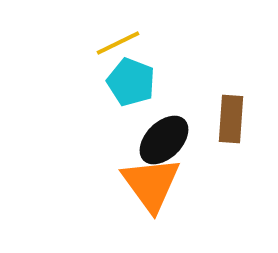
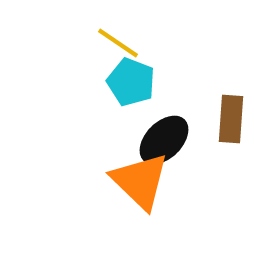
yellow line: rotated 60 degrees clockwise
orange triangle: moved 11 px left, 3 px up; rotated 10 degrees counterclockwise
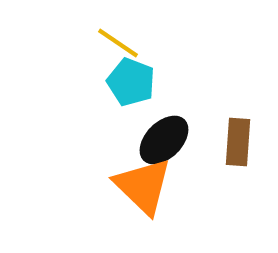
brown rectangle: moved 7 px right, 23 px down
orange triangle: moved 3 px right, 5 px down
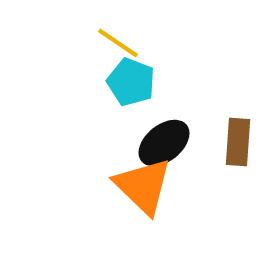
black ellipse: moved 3 px down; rotated 6 degrees clockwise
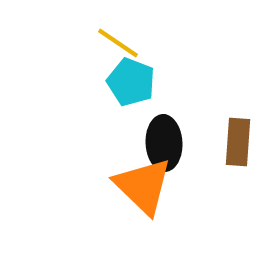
black ellipse: rotated 54 degrees counterclockwise
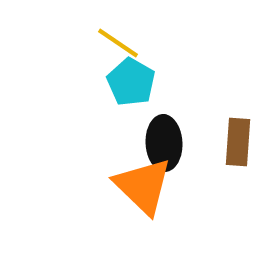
cyan pentagon: rotated 9 degrees clockwise
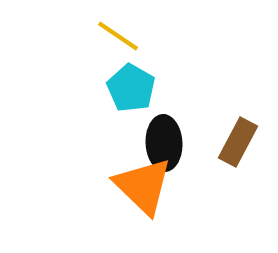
yellow line: moved 7 px up
cyan pentagon: moved 6 px down
brown rectangle: rotated 24 degrees clockwise
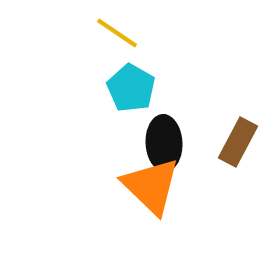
yellow line: moved 1 px left, 3 px up
orange triangle: moved 8 px right
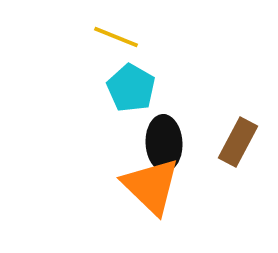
yellow line: moved 1 px left, 4 px down; rotated 12 degrees counterclockwise
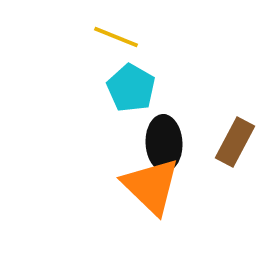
brown rectangle: moved 3 px left
